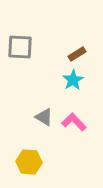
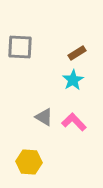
brown rectangle: moved 1 px up
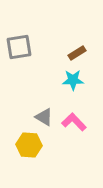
gray square: moved 1 px left; rotated 12 degrees counterclockwise
cyan star: rotated 30 degrees clockwise
yellow hexagon: moved 17 px up
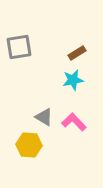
cyan star: rotated 10 degrees counterclockwise
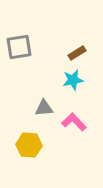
gray triangle: moved 9 px up; rotated 36 degrees counterclockwise
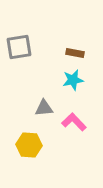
brown rectangle: moved 2 px left; rotated 42 degrees clockwise
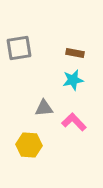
gray square: moved 1 px down
